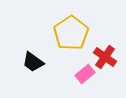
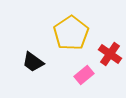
red cross: moved 5 px right, 3 px up
pink rectangle: moved 1 px left, 1 px down
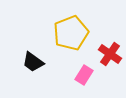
yellow pentagon: rotated 12 degrees clockwise
pink rectangle: rotated 18 degrees counterclockwise
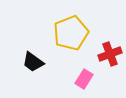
red cross: rotated 35 degrees clockwise
pink rectangle: moved 4 px down
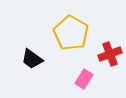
yellow pentagon: rotated 20 degrees counterclockwise
black trapezoid: moved 1 px left, 3 px up
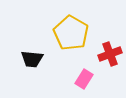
black trapezoid: rotated 30 degrees counterclockwise
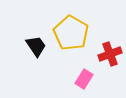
black trapezoid: moved 4 px right, 13 px up; rotated 130 degrees counterclockwise
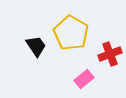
pink rectangle: rotated 18 degrees clockwise
